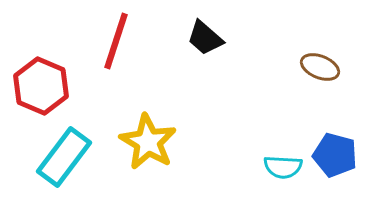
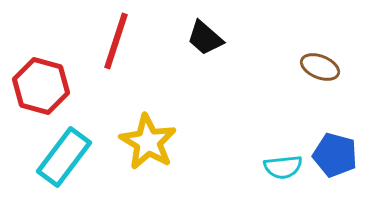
red hexagon: rotated 8 degrees counterclockwise
cyan semicircle: rotated 9 degrees counterclockwise
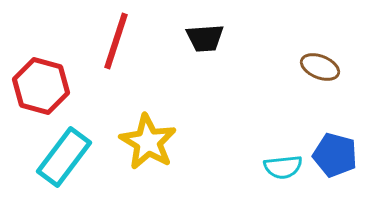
black trapezoid: rotated 45 degrees counterclockwise
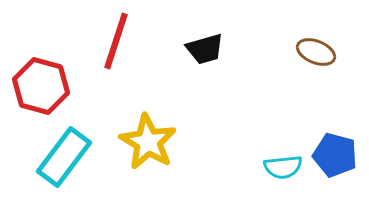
black trapezoid: moved 11 px down; rotated 12 degrees counterclockwise
brown ellipse: moved 4 px left, 15 px up
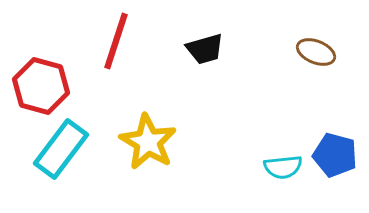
cyan rectangle: moved 3 px left, 8 px up
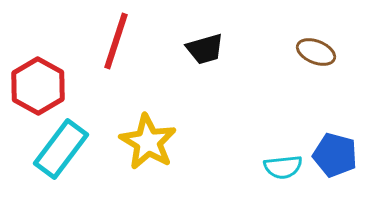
red hexagon: moved 3 px left; rotated 14 degrees clockwise
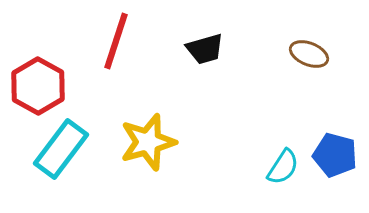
brown ellipse: moved 7 px left, 2 px down
yellow star: rotated 26 degrees clockwise
cyan semicircle: rotated 51 degrees counterclockwise
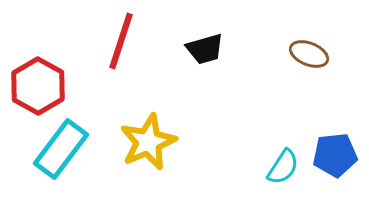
red line: moved 5 px right
yellow star: rotated 8 degrees counterclockwise
blue pentagon: rotated 21 degrees counterclockwise
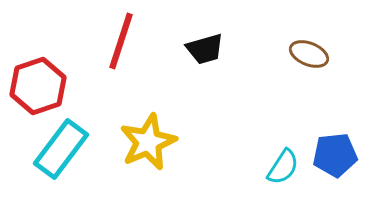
red hexagon: rotated 12 degrees clockwise
